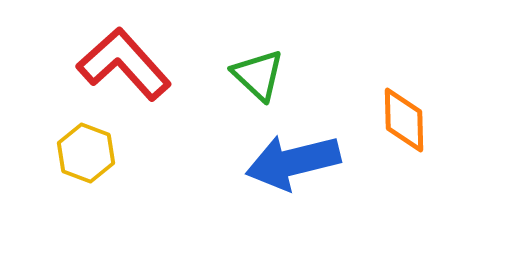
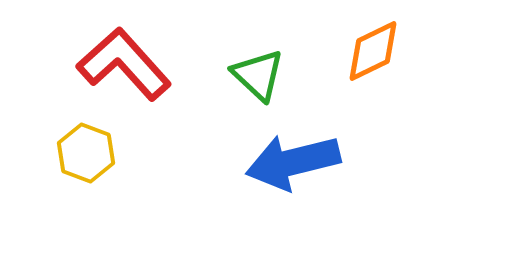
orange diamond: moved 31 px left, 69 px up; rotated 66 degrees clockwise
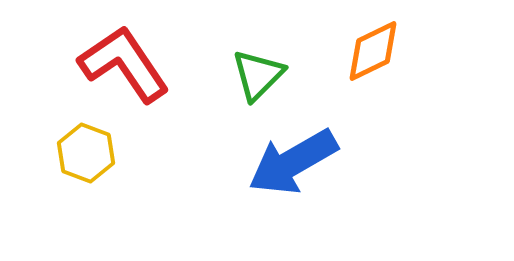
red L-shape: rotated 8 degrees clockwise
green triangle: rotated 32 degrees clockwise
blue arrow: rotated 16 degrees counterclockwise
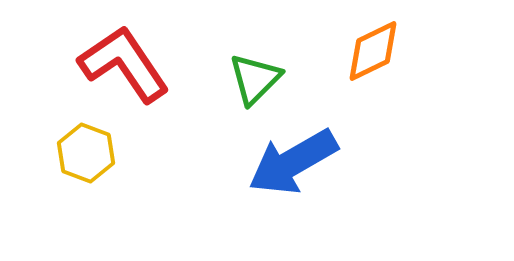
green triangle: moved 3 px left, 4 px down
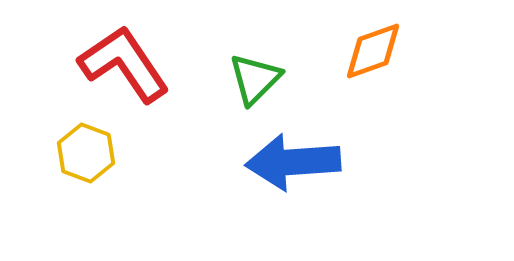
orange diamond: rotated 6 degrees clockwise
blue arrow: rotated 26 degrees clockwise
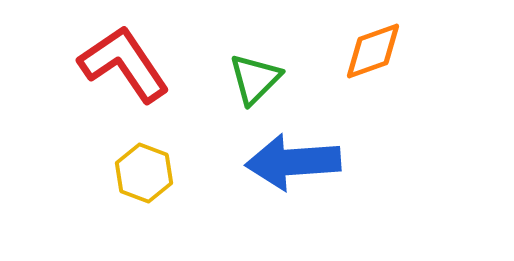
yellow hexagon: moved 58 px right, 20 px down
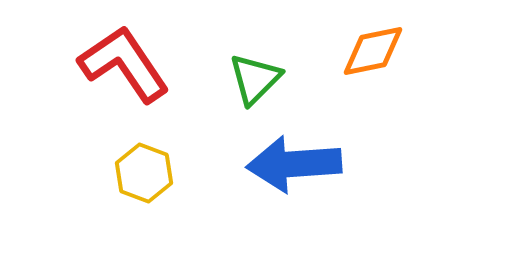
orange diamond: rotated 8 degrees clockwise
blue arrow: moved 1 px right, 2 px down
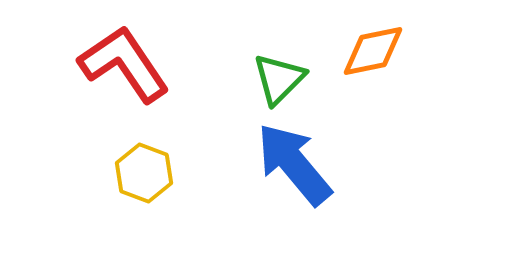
green triangle: moved 24 px right
blue arrow: rotated 54 degrees clockwise
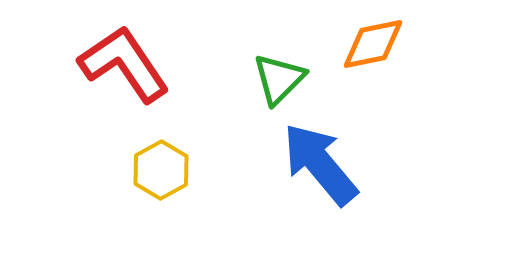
orange diamond: moved 7 px up
blue arrow: moved 26 px right
yellow hexagon: moved 17 px right, 3 px up; rotated 10 degrees clockwise
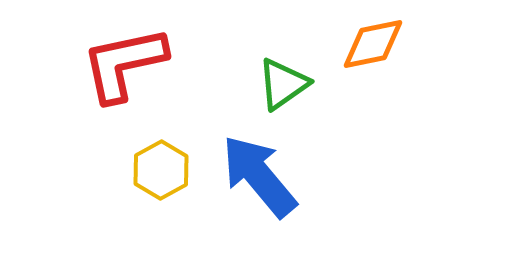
red L-shape: rotated 68 degrees counterclockwise
green triangle: moved 4 px right, 5 px down; rotated 10 degrees clockwise
blue arrow: moved 61 px left, 12 px down
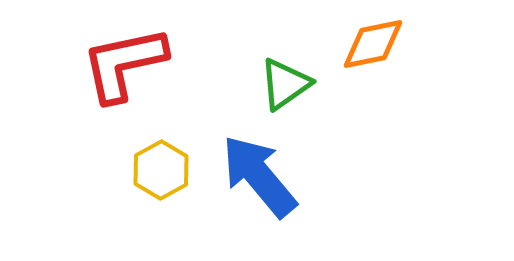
green triangle: moved 2 px right
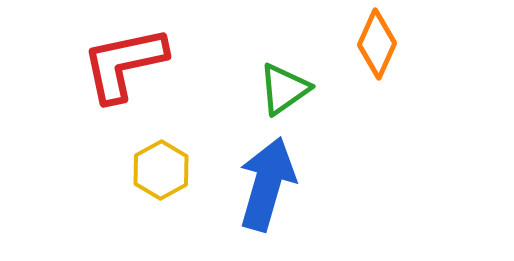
orange diamond: moved 4 px right; rotated 54 degrees counterclockwise
green triangle: moved 1 px left, 5 px down
blue arrow: moved 8 px right, 8 px down; rotated 56 degrees clockwise
